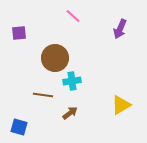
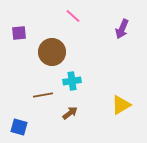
purple arrow: moved 2 px right
brown circle: moved 3 px left, 6 px up
brown line: rotated 18 degrees counterclockwise
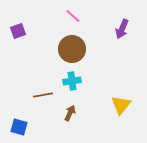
purple square: moved 1 px left, 2 px up; rotated 14 degrees counterclockwise
brown circle: moved 20 px right, 3 px up
yellow triangle: rotated 20 degrees counterclockwise
brown arrow: rotated 28 degrees counterclockwise
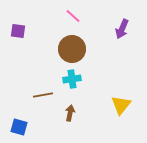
purple square: rotated 28 degrees clockwise
cyan cross: moved 2 px up
brown arrow: rotated 14 degrees counterclockwise
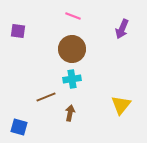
pink line: rotated 21 degrees counterclockwise
brown line: moved 3 px right, 2 px down; rotated 12 degrees counterclockwise
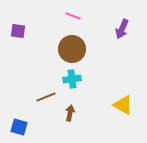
yellow triangle: moved 2 px right; rotated 40 degrees counterclockwise
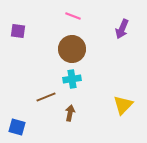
yellow triangle: rotated 45 degrees clockwise
blue square: moved 2 px left
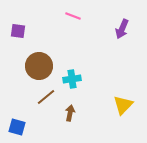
brown circle: moved 33 px left, 17 px down
brown line: rotated 18 degrees counterclockwise
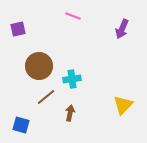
purple square: moved 2 px up; rotated 21 degrees counterclockwise
blue square: moved 4 px right, 2 px up
